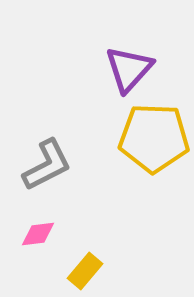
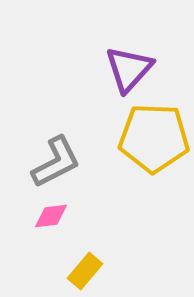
gray L-shape: moved 9 px right, 3 px up
pink diamond: moved 13 px right, 18 px up
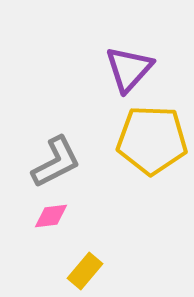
yellow pentagon: moved 2 px left, 2 px down
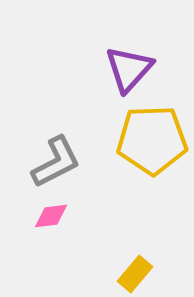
yellow pentagon: rotated 4 degrees counterclockwise
yellow rectangle: moved 50 px right, 3 px down
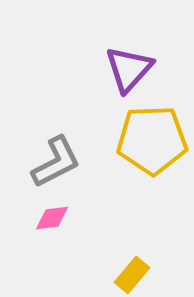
pink diamond: moved 1 px right, 2 px down
yellow rectangle: moved 3 px left, 1 px down
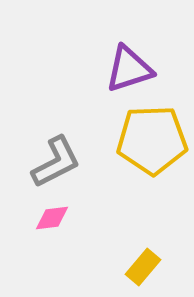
purple triangle: rotated 30 degrees clockwise
yellow rectangle: moved 11 px right, 8 px up
